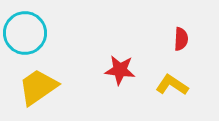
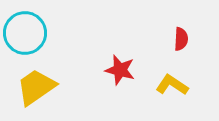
red star: rotated 8 degrees clockwise
yellow trapezoid: moved 2 px left
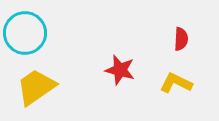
yellow L-shape: moved 4 px right, 2 px up; rotated 8 degrees counterclockwise
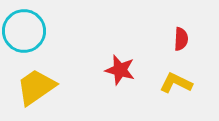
cyan circle: moved 1 px left, 2 px up
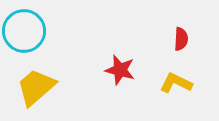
yellow trapezoid: rotated 6 degrees counterclockwise
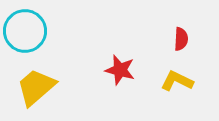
cyan circle: moved 1 px right
yellow L-shape: moved 1 px right, 2 px up
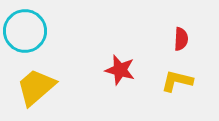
yellow L-shape: rotated 12 degrees counterclockwise
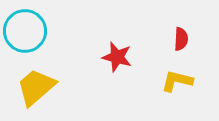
red star: moved 3 px left, 13 px up
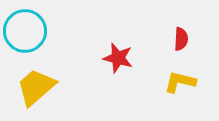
red star: moved 1 px right, 1 px down
yellow L-shape: moved 3 px right, 1 px down
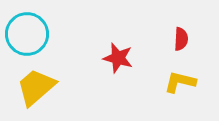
cyan circle: moved 2 px right, 3 px down
